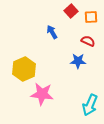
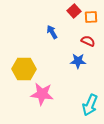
red square: moved 3 px right
yellow hexagon: rotated 25 degrees clockwise
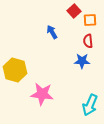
orange square: moved 1 px left, 3 px down
red semicircle: rotated 120 degrees counterclockwise
blue star: moved 4 px right
yellow hexagon: moved 9 px left, 1 px down; rotated 15 degrees clockwise
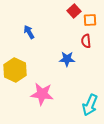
blue arrow: moved 23 px left
red semicircle: moved 2 px left
blue star: moved 15 px left, 2 px up
yellow hexagon: rotated 10 degrees clockwise
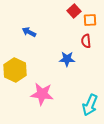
blue arrow: rotated 32 degrees counterclockwise
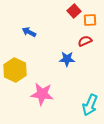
red semicircle: moved 1 px left; rotated 72 degrees clockwise
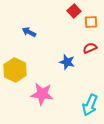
orange square: moved 1 px right, 2 px down
red semicircle: moved 5 px right, 7 px down
blue star: moved 3 px down; rotated 14 degrees clockwise
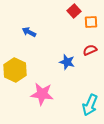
red semicircle: moved 2 px down
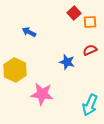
red square: moved 2 px down
orange square: moved 1 px left
